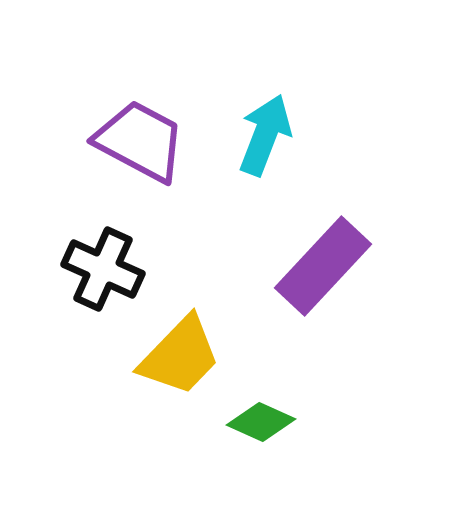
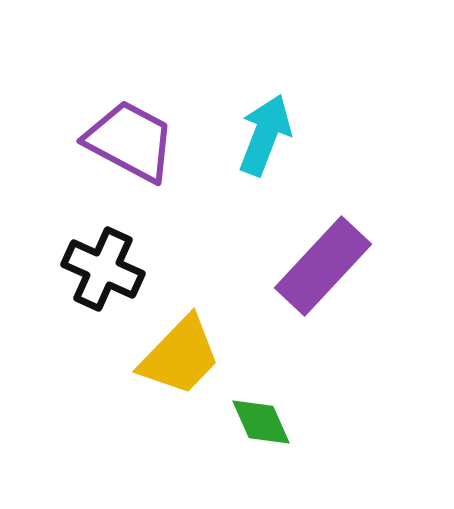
purple trapezoid: moved 10 px left
green diamond: rotated 42 degrees clockwise
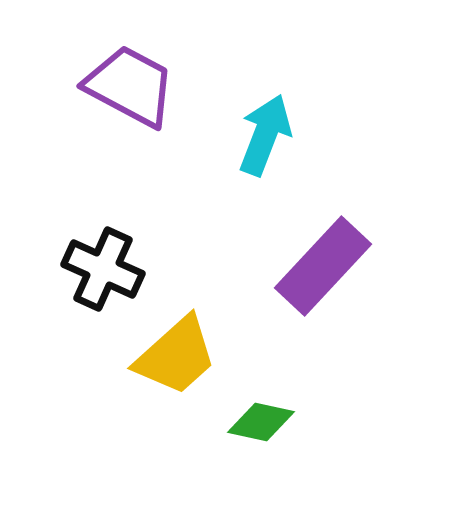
purple trapezoid: moved 55 px up
yellow trapezoid: moved 4 px left; rotated 4 degrees clockwise
green diamond: rotated 54 degrees counterclockwise
